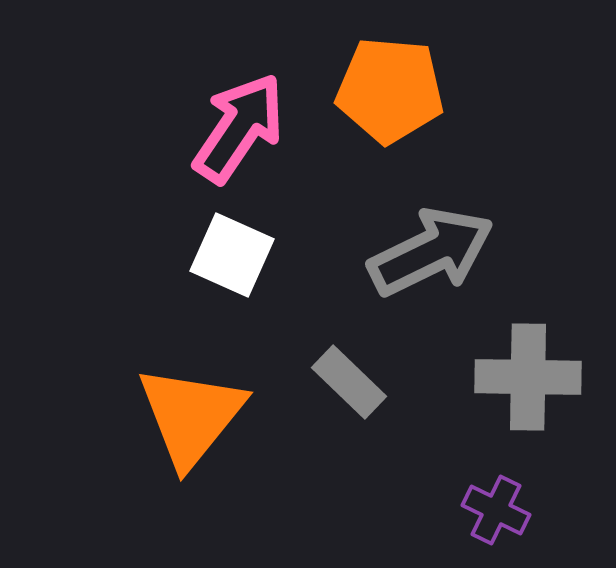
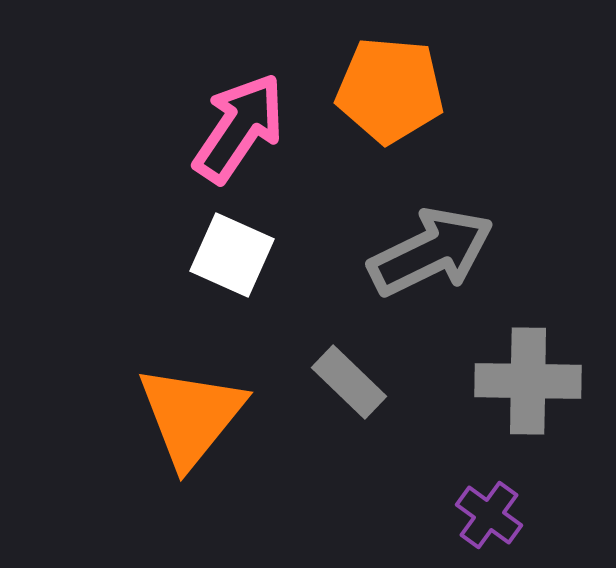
gray cross: moved 4 px down
purple cross: moved 7 px left, 5 px down; rotated 10 degrees clockwise
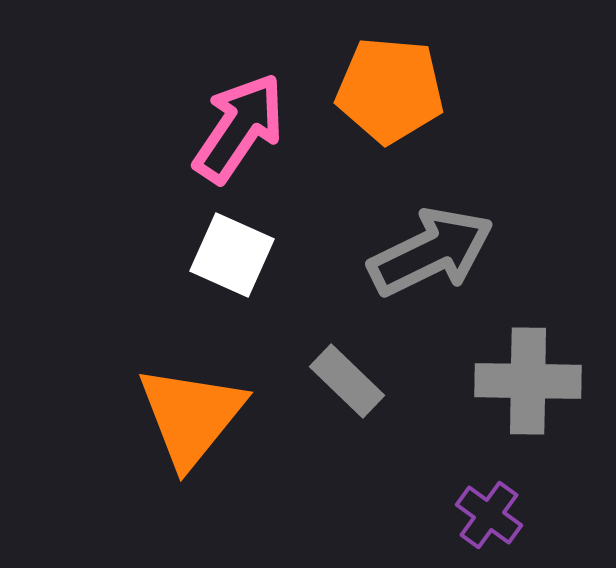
gray rectangle: moved 2 px left, 1 px up
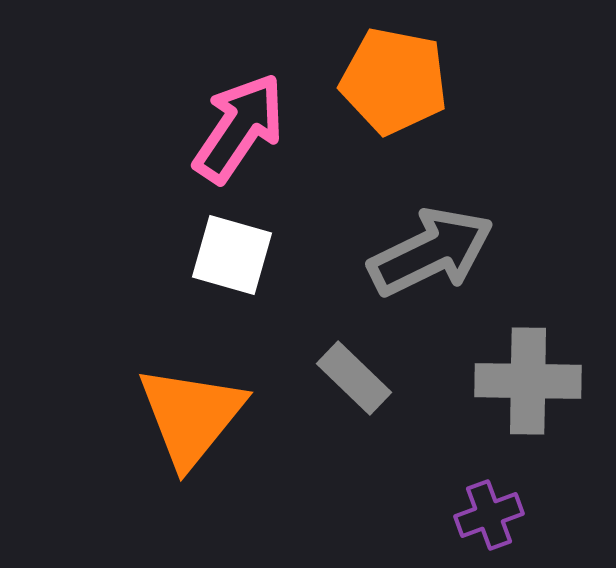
orange pentagon: moved 4 px right, 9 px up; rotated 6 degrees clockwise
white square: rotated 8 degrees counterclockwise
gray rectangle: moved 7 px right, 3 px up
purple cross: rotated 34 degrees clockwise
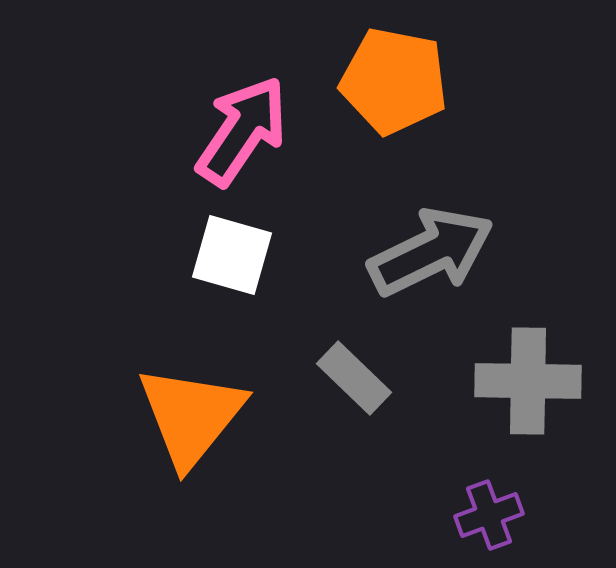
pink arrow: moved 3 px right, 3 px down
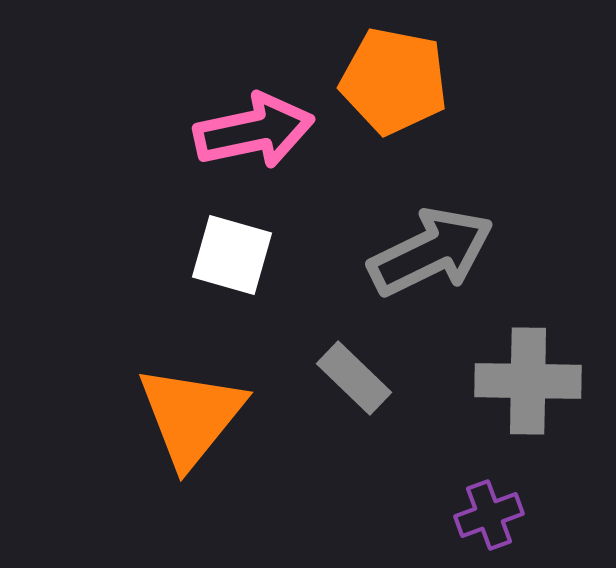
pink arrow: moved 12 px right; rotated 44 degrees clockwise
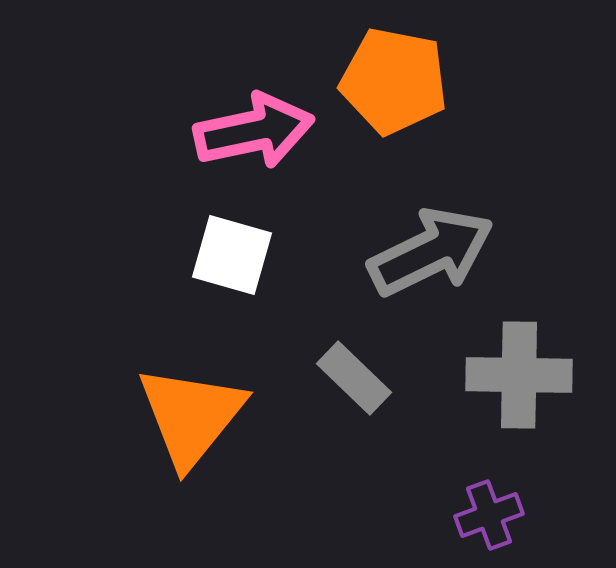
gray cross: moved 9 px left, 6 px up
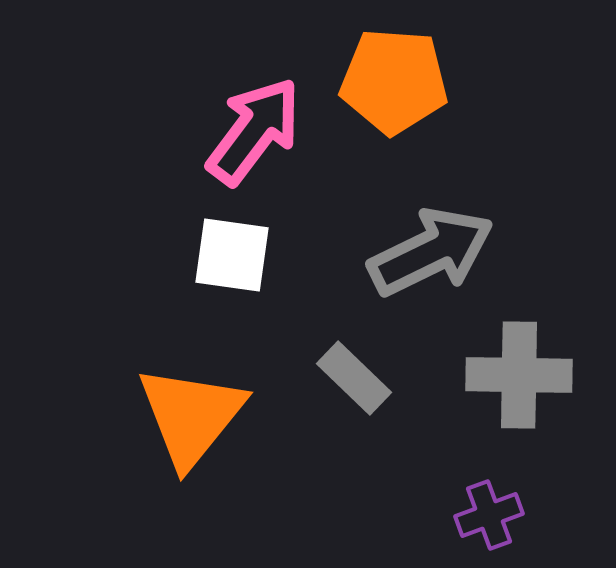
orange pentagon: rotated 7 degrees counterclockwise
pink arrow: rotated 41 degrees counterclockwise
white square: rotated 8 degrees counterclockwise
